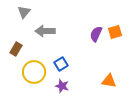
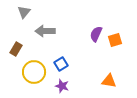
orange square: moved 8 px down
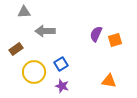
gray triangle: rotated 48 degrees clockwise
brown rectangle: rotated 24 degrees clockwise
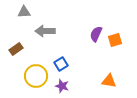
yellow circle: moved 2 px right, 4 px down
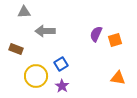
brown rectangle: rotated 56 degrees clockwise
orange triangle: moved 9 px right, 3 px up
purple star: rotated 16 degrees clockwise
